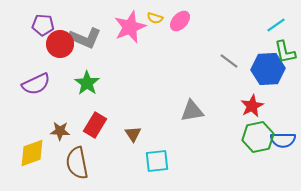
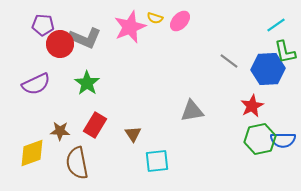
green hexagon: moved 2 px right, 2 px down
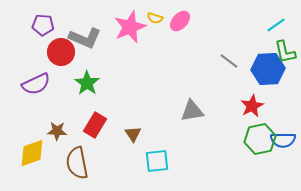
red circle: moved 1 px right, 8 px down
brown star: moved 3 px left
